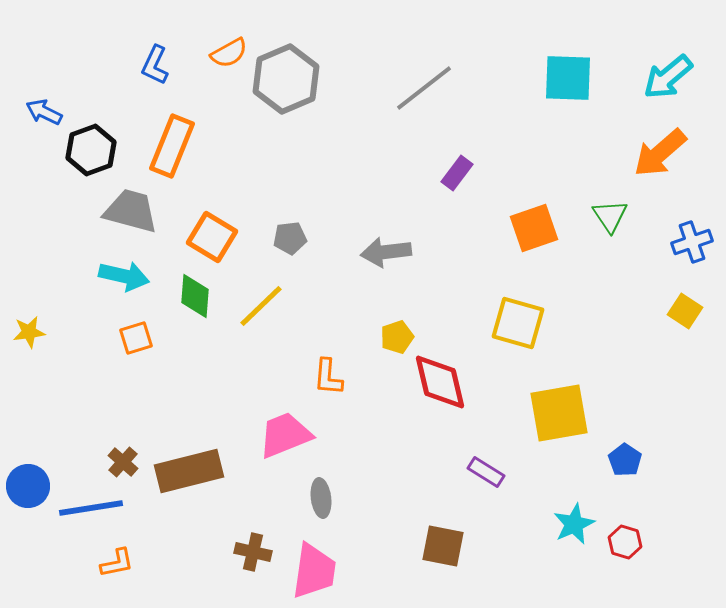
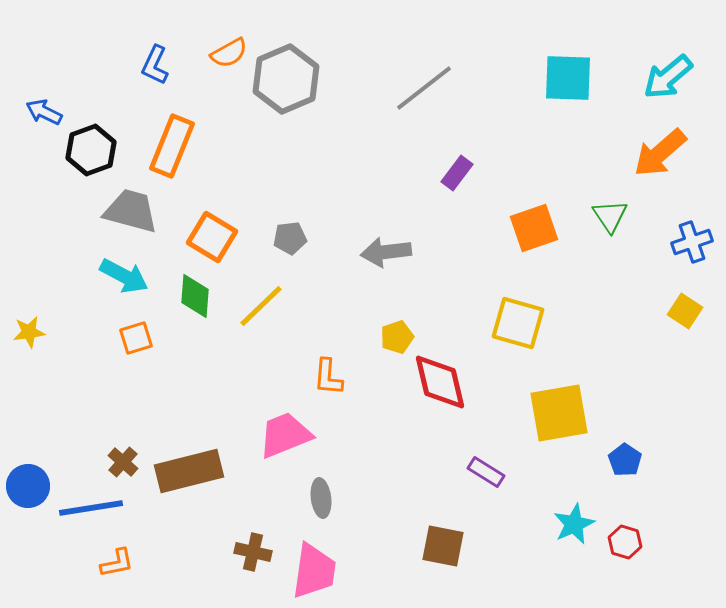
cyan arrow at (124, 276): rotated 15 degrees clockwise
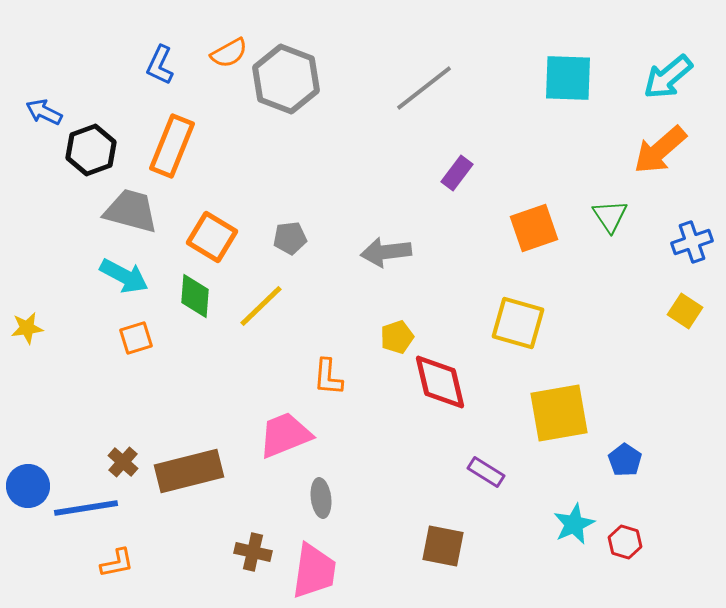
blue L-shape at (155, 65): moved 5 px right
gray hexagon at (286, 79): rotated 16 degrees counterclockwise
orange arrow at (660, 153): moved 3 px up
yellow star at (29, 332): moved 2 px left, 4 px up
blue line at (91, 508): moved 5 px left
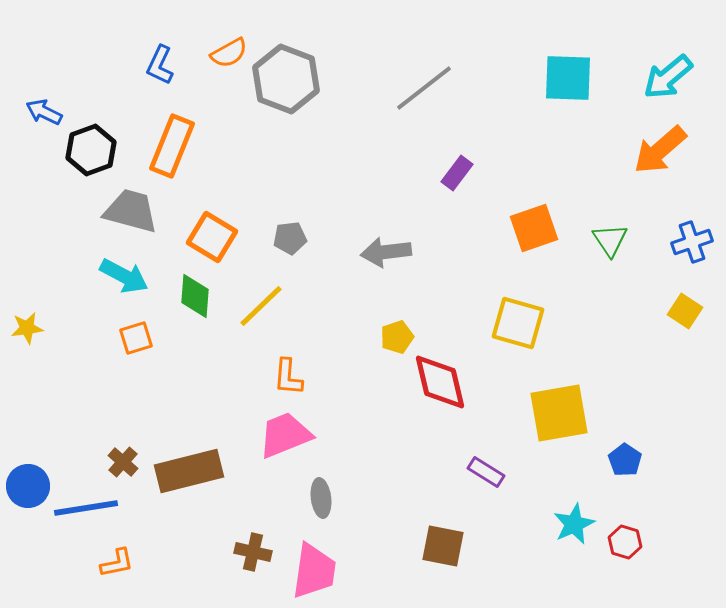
green triangle at (610, 216): moved 24 px down
orange L-shape at (328, 377): moved 40 px left
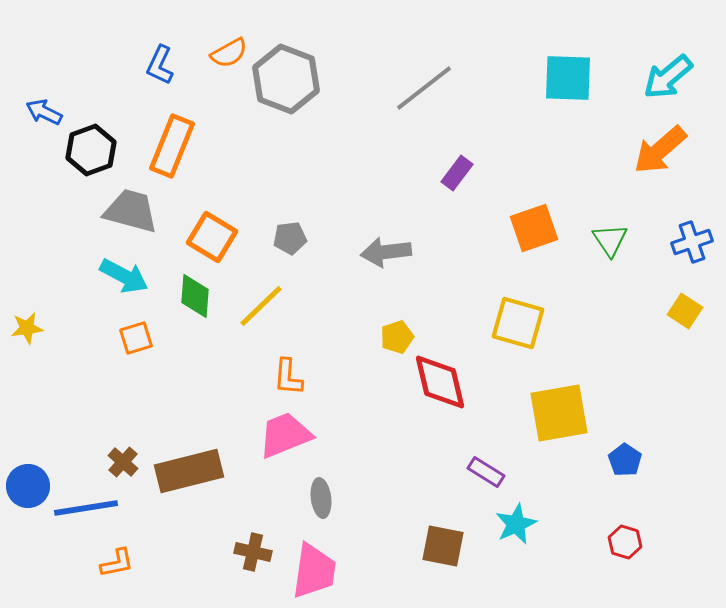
cyan star at (574, 524): moved 58 px left
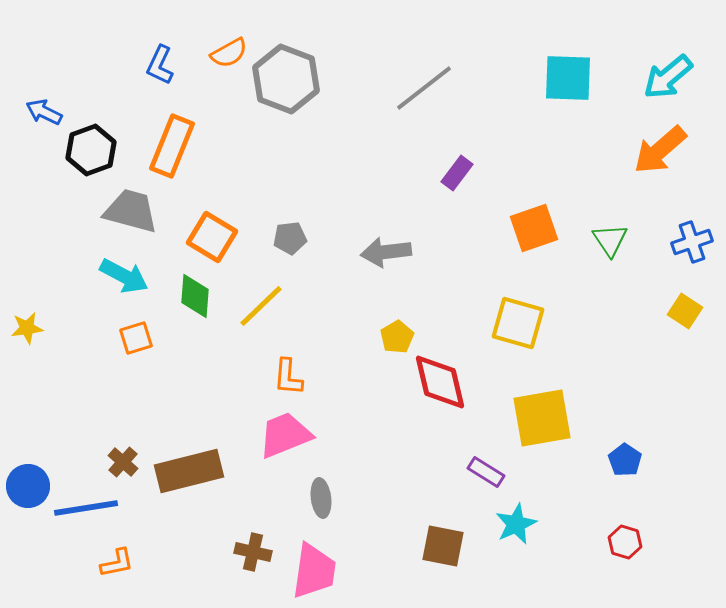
yellow pentagon at (397, 337): rotated 12 degrees counterclockwise
yellow square at (559, 413): moved 17 px left, 5 px down
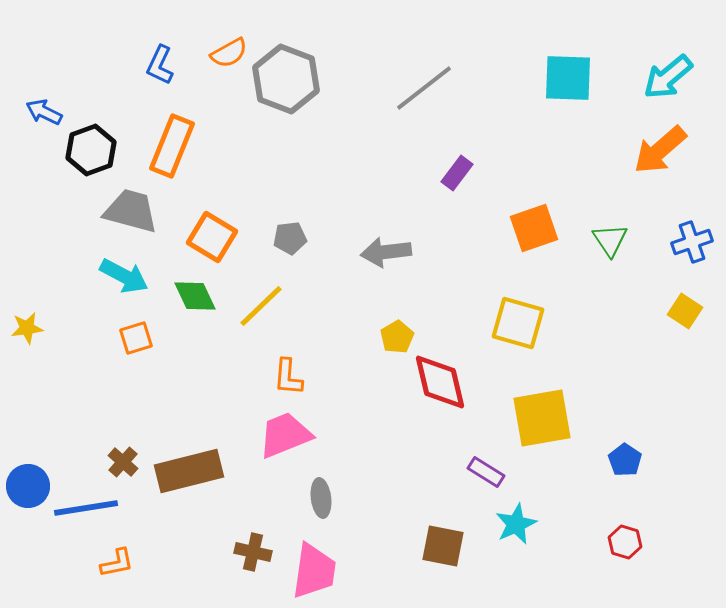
green diamond at (195, 296): rotated 30 degrees counterclockwise
